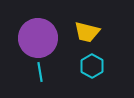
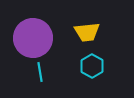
yellow trapezoid: rotated 20 degrees counterclockwise
purple circle: moved 5 px left
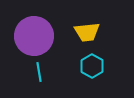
purple circle: moved 1 px right, 2 px up
cyan line: moved 1 px left
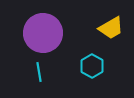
yellow trapezoid: moved 24 px right, 4 px up; rotated 24 degrees counterclockwise
purple circle: moved 9 px right, 3 px up
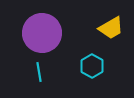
purple circle: moved 1 px left
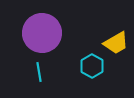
yellow trapezoid: moved 5 px right, 15 px down
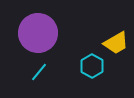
purple circle: moved 4 px left
cyan line: rotated 48 degrees clockwise
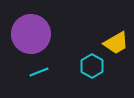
purple circle: moved 7 px left, 1 px down
cyan line: rotated 30 degrees clockwise
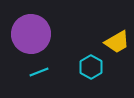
yellow trapezoid: moved 1 px right, 1 px up
cyan hexagon: moved 1 px left, 1 px down
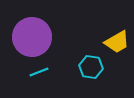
purple circle: moved 1 px right, 3 px down
cyan hexagon: rotated 20 degrees counterclockwise
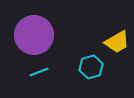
purple circle: moved 2 px right, 2 px up
cyan hexagon: rotated 25 degrees counterclockwise
